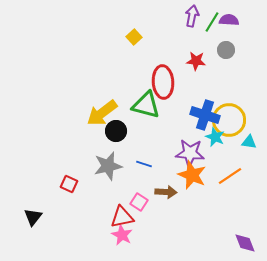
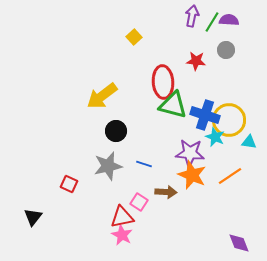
green triangle: moved 27 px right
yellow arrow: moved 17 px up
purple diamond: moved 6 px left
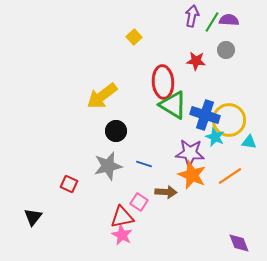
green triangle: rotated 16 degrees clockwise
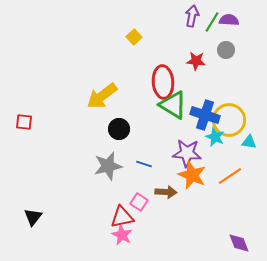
black circle: moved 3 px right, 2 px up
purple star: moved 3 px left
red square: moved 45 px left, 62 px up; rotated 18 degrees counterclockwise
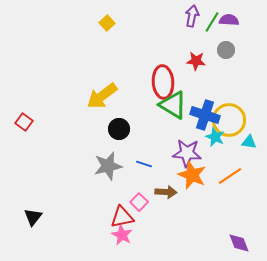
yellow square: moved 27 px left, 14 px up
red square: rotated 30 degrees clockwise
pink square: rotated 12 degrees clockwise
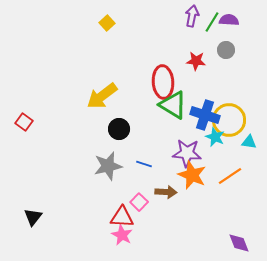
red triangle: rotated 15 degrees clockwise
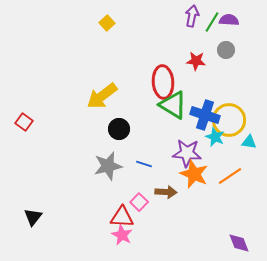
orange star: moved 2 px right, 1 px up
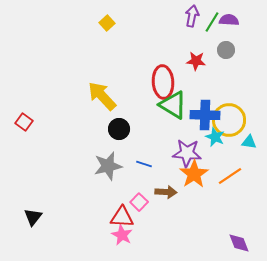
yellow arrow: rotated 84 degrees clockwise
blue cross: rotated 16 degrees counterclockwise
orange star: rotated 16 degrees clockwise
